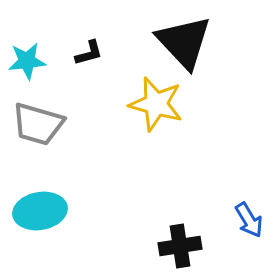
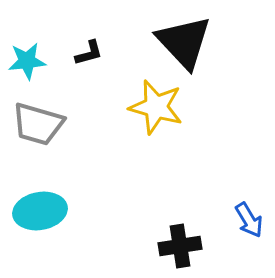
yellow star: moved 3 px down
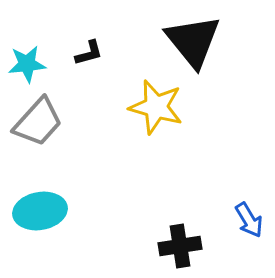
black triangle: moved 9 px right, 1 px up; rotated 4 degrees clockwise
cyan star: moved 3 px down
gray trapezoid: moved 2 px up; rotated 64 degrees counterclockwise
